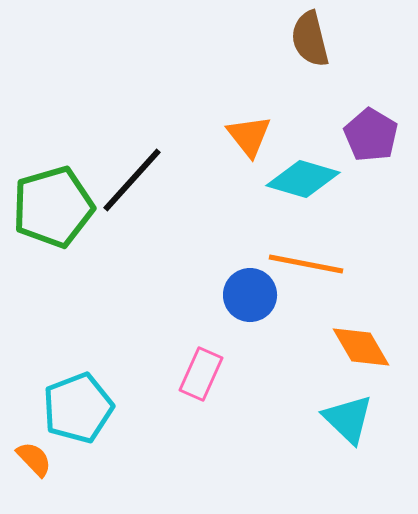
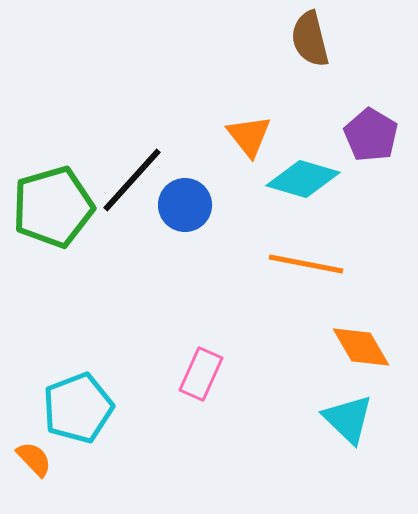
blue circle: moved 65 px left, 90 px up
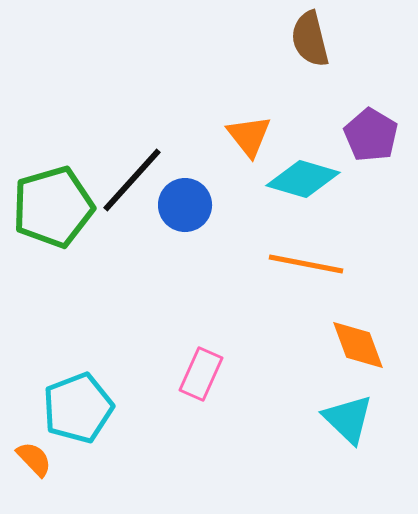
orange diamond: moved 3 px left, 2 px up; rotated 10 degrees clockwise
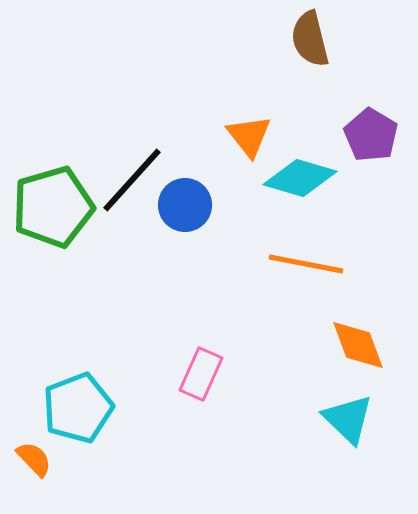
cyan diamond: moved 3 px left, 1 px up
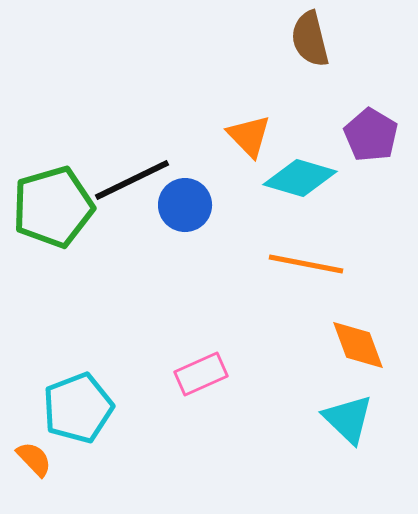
orange triangle: rotated 6 degrees counterclockwise
black line: rotated 22 degrees clockwise
pink rectangle: rotated 42 degrees clockwise
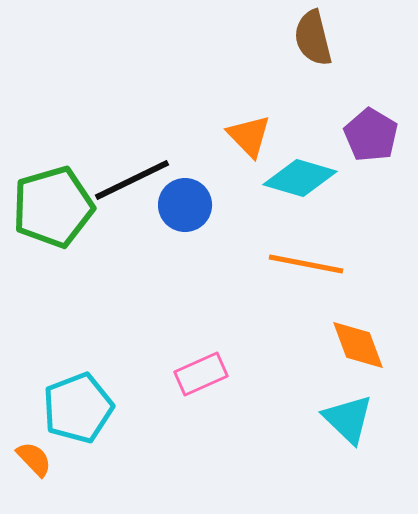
brown semicircle: moved 3 px right, 1 px up
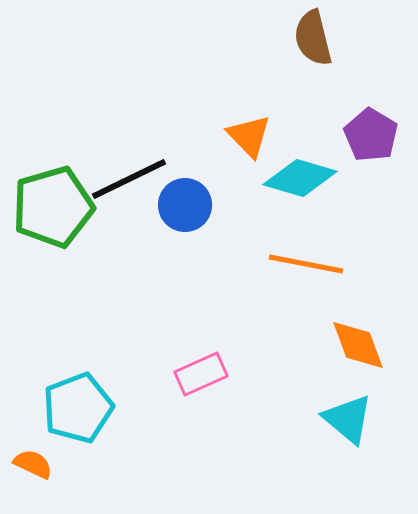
black line: moved 3 px left, 1 px up
cyan triangle: rotated 4 degrees counterclockwise
orange semicircle: moved 1 px left, 5 px down; rotated 21 degrees counterclockwise
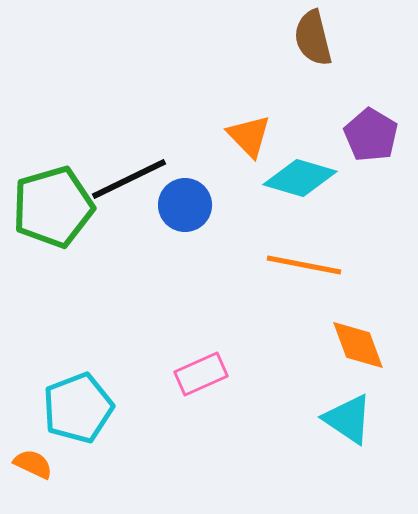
orange line: moved 2 px left, 1 px down
cyan triangle: rotated 6 degrees counterclockwise
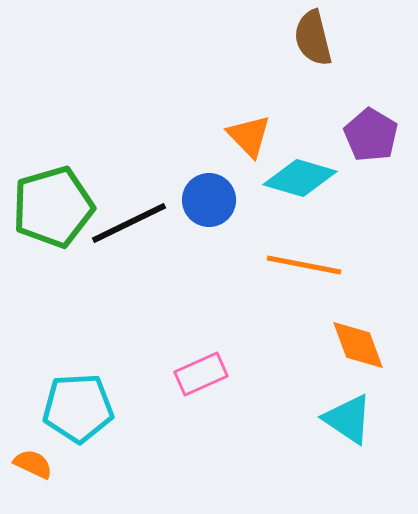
black line: moved 44 px down
blue circle: moved 24 px right, 5 px up
cyan pentagon: rotated 18 degrees clockwise
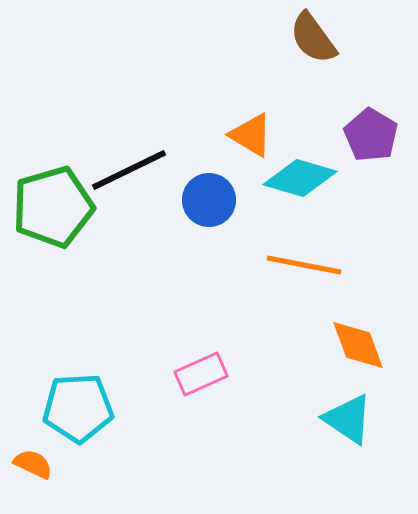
brown semicircle: rotated 22 degrees counterclockwise
orange triangle: moved 2 px right, 1 px up; rotated 15 degrees counterclockwise
black line: moved 53 px up
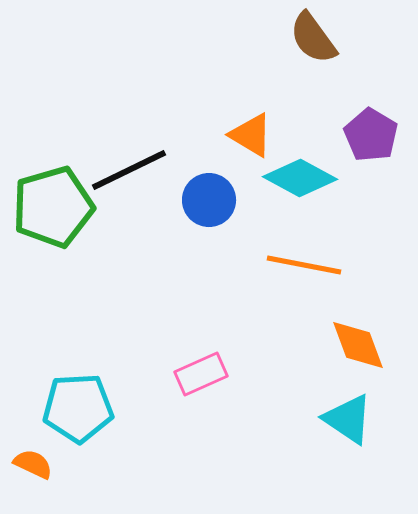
cyan diamond: rotated 12 degrees clockwise
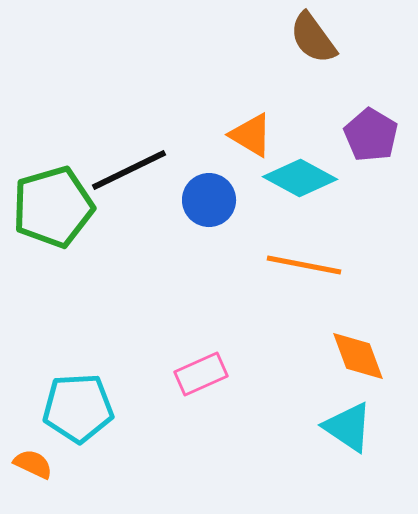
orange diamond: moved 11 px down
cyan triangle: moved 8 px down
